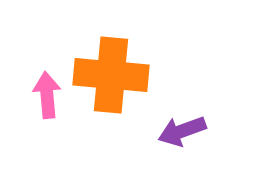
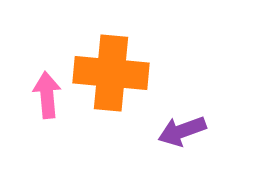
orange cross: moved 2 px up
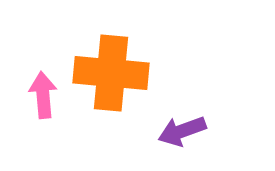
pink arrow: moved 4 px left
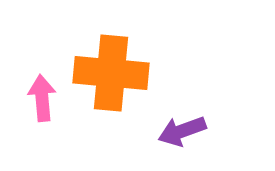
pink arrow: moved 1 px left, 3 px down
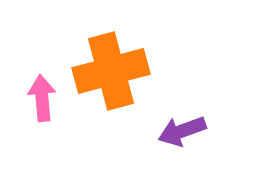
orange cross: moved 2 px up; rotated 20 degrees counterclockwise
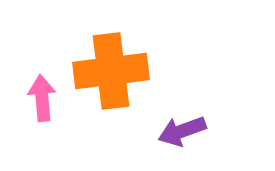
orange cross: rotated 8 degrees clockwise
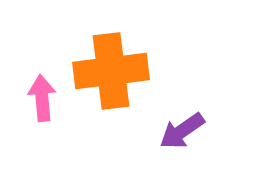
purple arrow: rotated 15 degrees counterclockwise
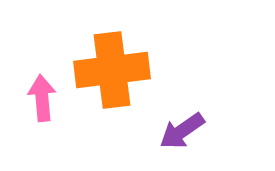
orange cross: moved 1 px right, 1 px up
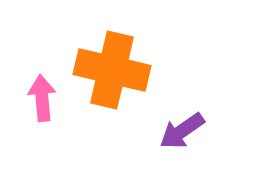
orange cross: rotated 20 degrees clockwise
